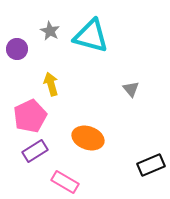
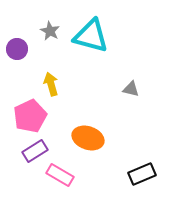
gray triangle: rotated 36 degrees counterclockwise
black rectangle: moved 9 px left, 9 px down
pink rectangle: moved 5 px left, 7 px up
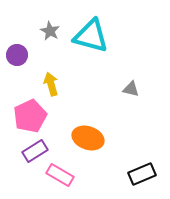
purple circle: moved 6 px down
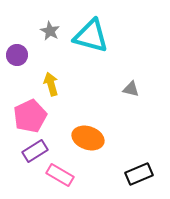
black rectangle: moved 3 px left
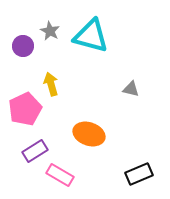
purple circle: moved 6 px right, 9 px up
pink pentagon: moved 5 px left, 7 px up
orange ellipse: moved 1 px right, 4 px up
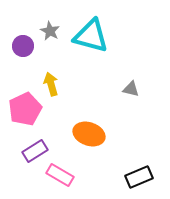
black rectangle: moved 3 px down
